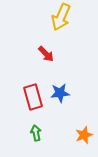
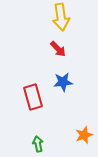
yellow arrow: rotated 32 degrees counterclockwise
red arrow: moved 12 px right, 5 px up
blue star: moved 3 px right, 11 px up
green arrow: moved 2 px right, 11 px down
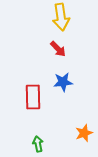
red rectangle: rotated 15 degrees clockwise
orange star: moved 2 px up
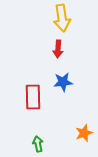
yellow arrow: moved 1 px right, 1 px down
red arrow: rotated 48 degrees clockwise
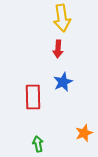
blue star: rotated 18 degrees counterclockwise
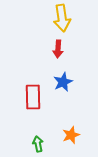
orange star: moved 13 px left, 2 px down
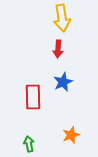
green arrow: moved 9 px left
